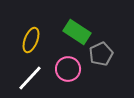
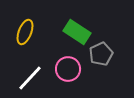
yellow ellipse: moved 6 px left, 8 px up
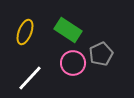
green rectangle: moved 9 px left, 2 px up
pink circle: moved 5 px right, 6 px up
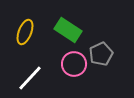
pink circle: moved 1 px right, 1 px down
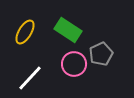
yellow ellipse: rotated 10 degrees clockwise
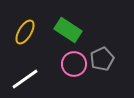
gray pentagon: moved 1 px right, 5 px down
white line: moved 5 px left, 1 px down; rotated 12 degrees clockwise
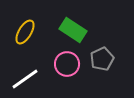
green rectangle: moved 5 px right
pink circle: moved 7 px left
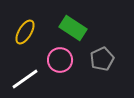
green rectangle: moved 2 px up
pink circle: moved 7 px left, 4 px up
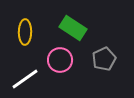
yellow ellipse: rotated 30 degrees counterclockwise
gray pentagon: moved 2 px right
